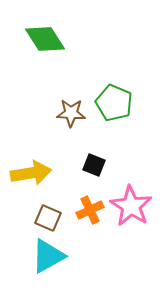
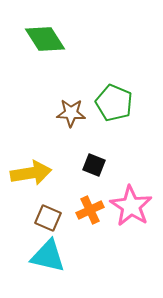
cyan triangle: rotated 42 degrees clockwise
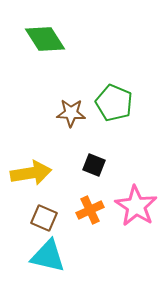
pink star: moved 5 px right
brown square: moved 4 px left
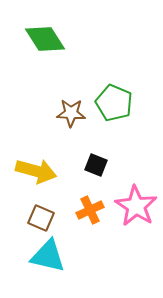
black square: moved 2 px right
yellow arrow: moved 5 px right, 2 px up; rotated 24 degrees clockwise
brown square: moved 3 px left
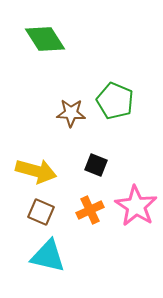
green pentagon: moved 1 px right, 2 px up
brown square: moved 6 px up
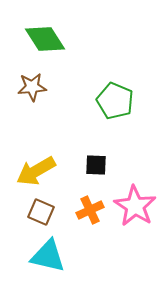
brown star: moved 39 px left, 26 px up; rotated 8 degrees counterclockwise
black square: rotated 20 degrees counterclockwise
yellow arrow: rotated 135 degrees clockwise
pink star: moved 1 px left
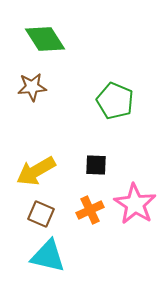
pink star: moved 2 px up
brown square: moved 2 px down
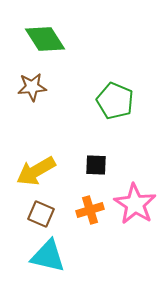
orange cross: rotated 8 degrees clockwise
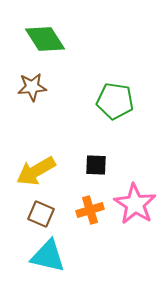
green pentagon: rotated 15 degrees counterclockwise
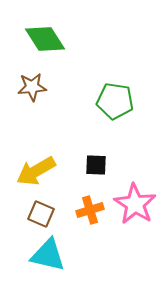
cyan triangle: moved 1 px up
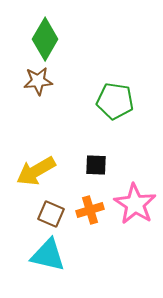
green diamond: rotated 63 degrees clockwise
brown star: moved 6 px right, 6 px up
brown square: moved 10 px right
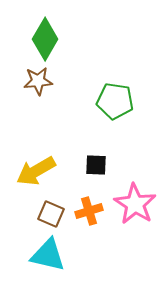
orange cross: moved 1 px left, 1 px down
